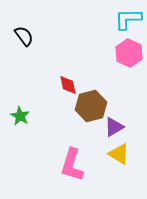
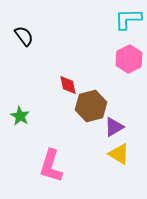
pink hexagon: moved 6 px down; rotated 8 degrees clockwise
pink L-shape: moved 21 px left, 1 px down
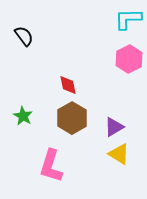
brown hexagon: moved 19 px left, 12 px down; rotated 16 degrees counterclockwise
green star: moved 3 px right
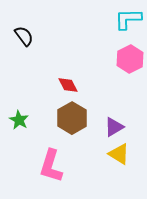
pink hexagon: moved 1 px right
red diamond: rotated 15 degrees counterclockwise
green star: moved 4 px left, 4 px down
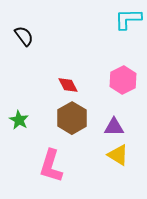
pink hexagon: moved 7 px left, 21 px down
purple triangle: rotated 30 degrees clockwise
yellow triangle: moved 1 px left, 1 px down
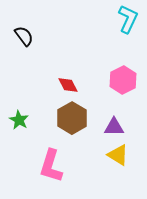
cyan L-shape: rotated 116 degrees clockwise
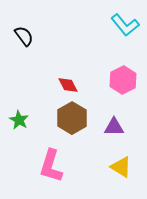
cyan L-shape: moved 3 px left, 6 px down; rotated 116 degrees clockwise
yellow triangle: moved 3 px right, 12 px down
